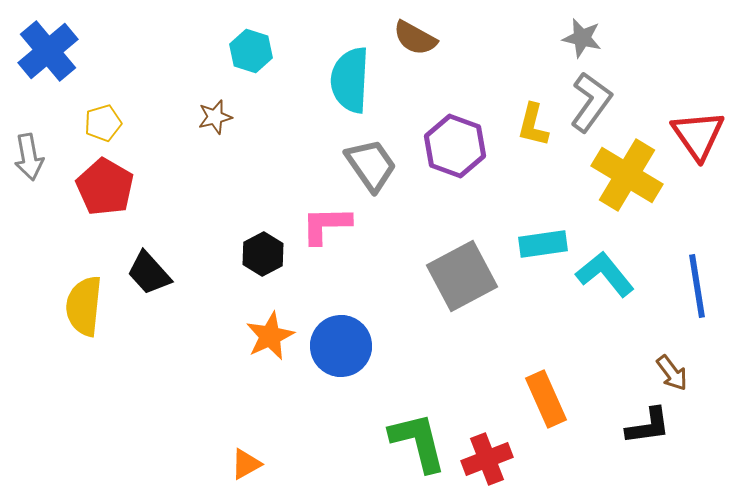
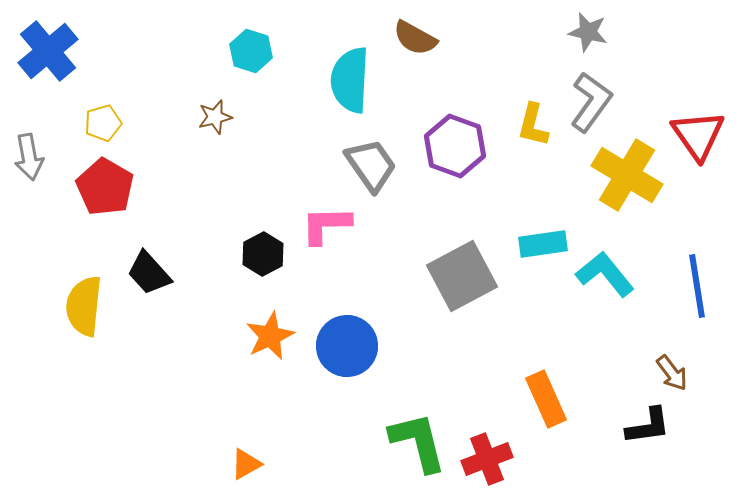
gray star: moved 6 px right, 6 px up
blue circle: moved 6 px right
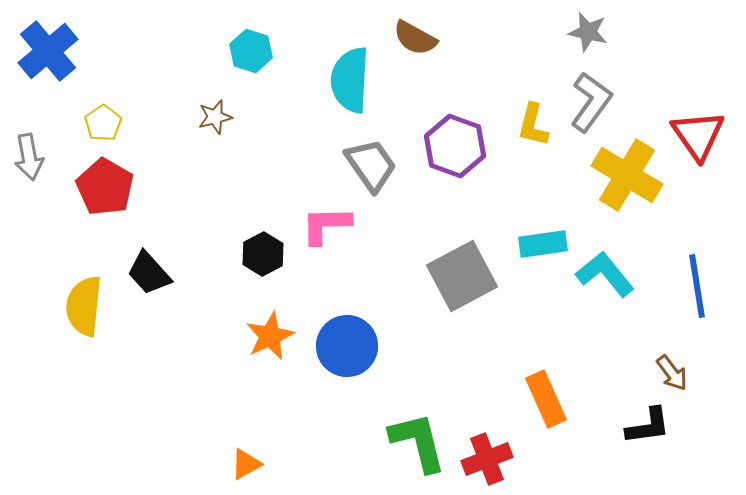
yellow pentagon: rotated 18 degrees counterclockwise
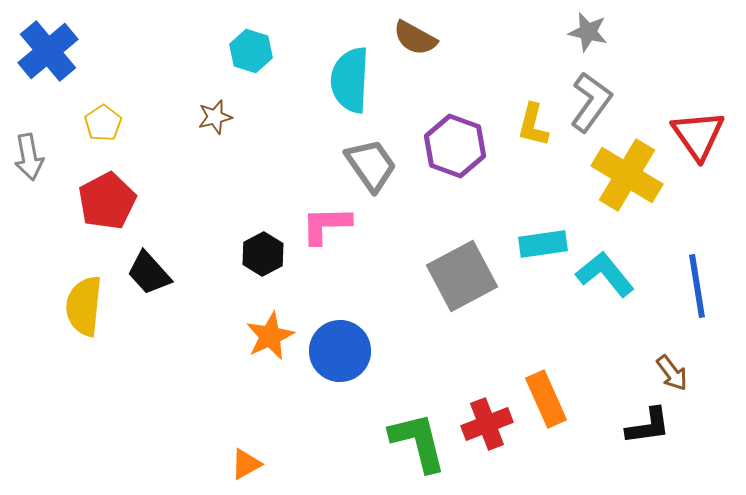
red pentagon: moved 2 px right, 14 px down; rotated 14 degrees clockwise
blue circle: moved 7 px left, 5 px down
red cross: moved 35 px up
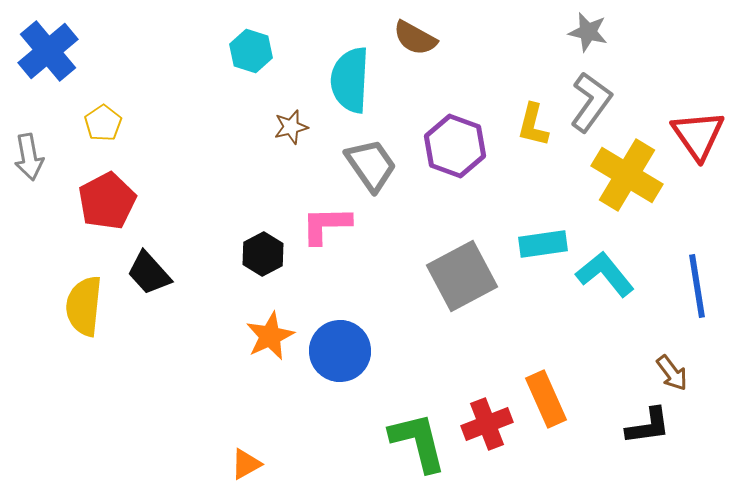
brown star: moved 76 px right, 10 px down
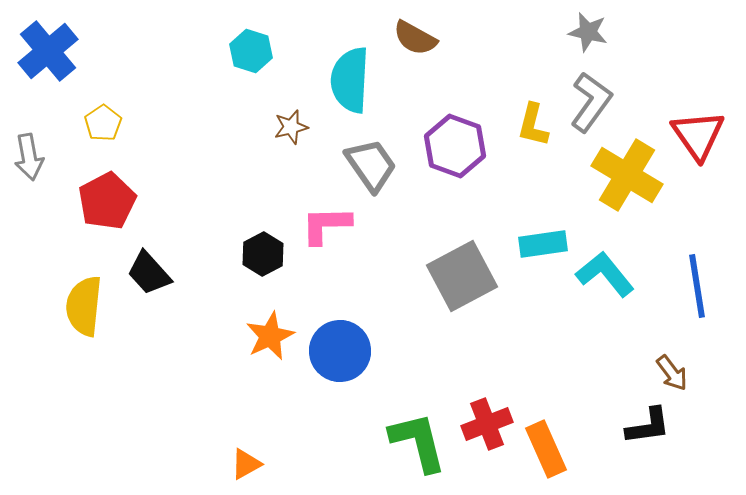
orange rectangle: moved 50 px down
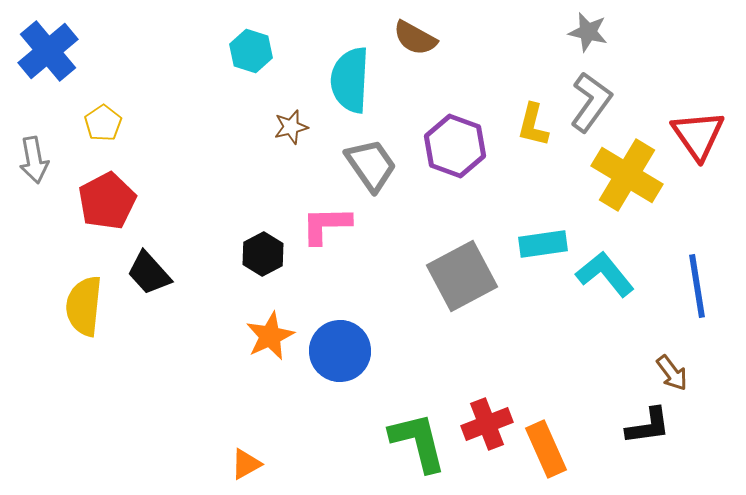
gray arrow: moved 5 px right, 3 px down
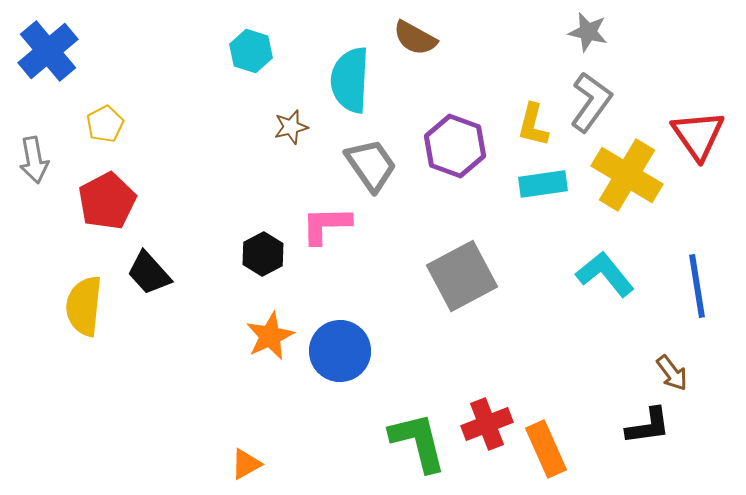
yellow pentagon: moved 2 px right, 1 px down; rotated 6 degrees clockwise
cyan rectangle: moved 60 px up
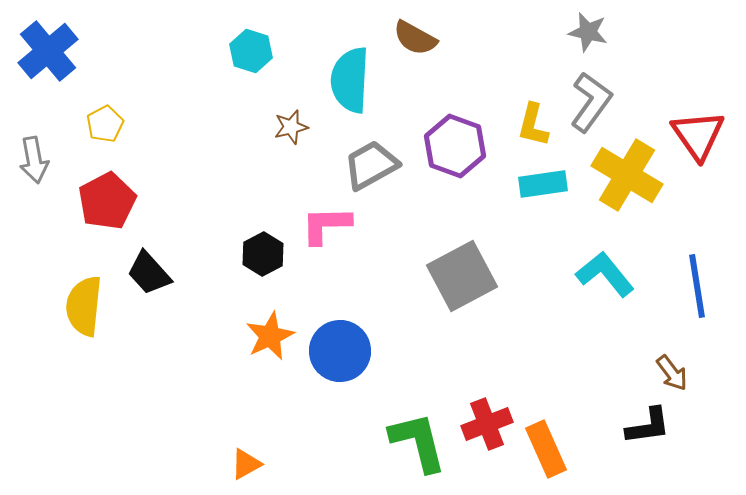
gray trapezoid: rotated 84 degrees counterclockwise
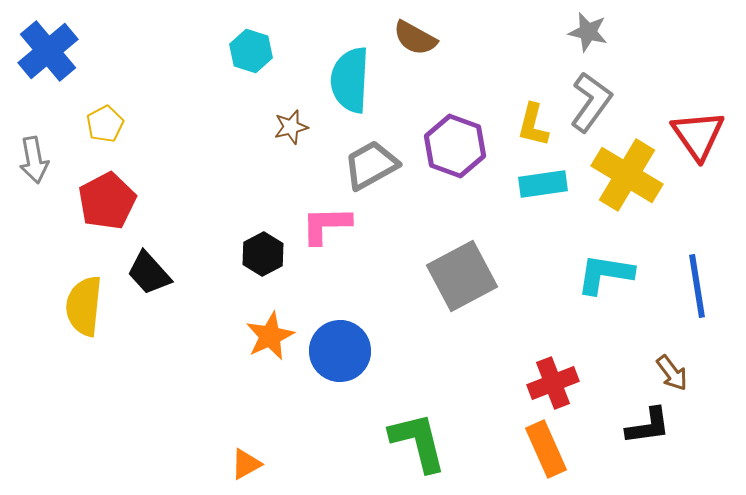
cyan L-shape: rotated 42 degrees counterclockwise
red cross: moved 66 px right, 41 px up
